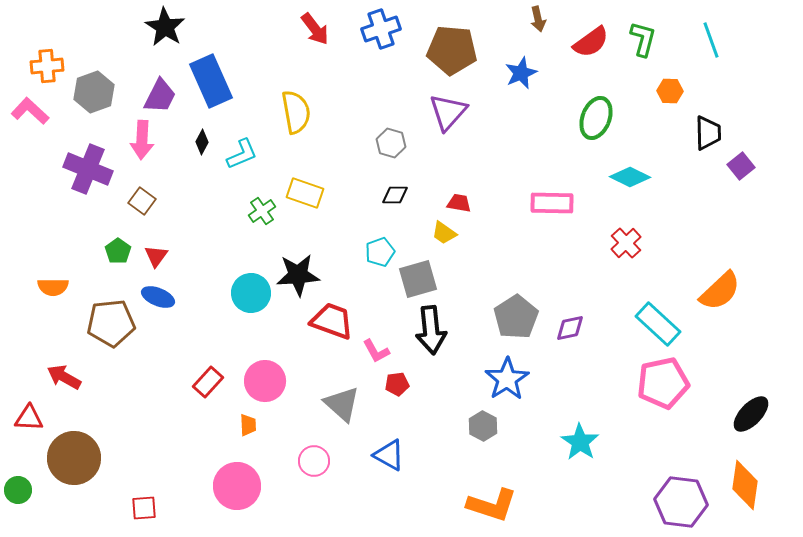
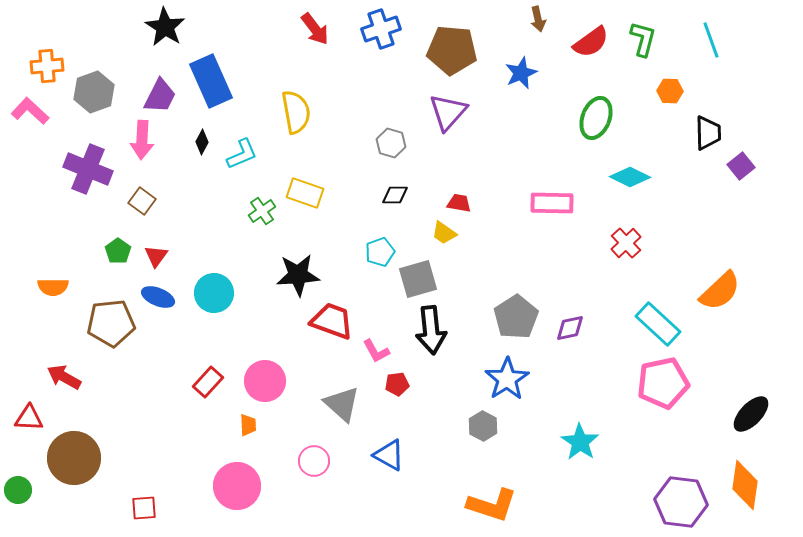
cyan circle at (251, 293): moved 37 px left
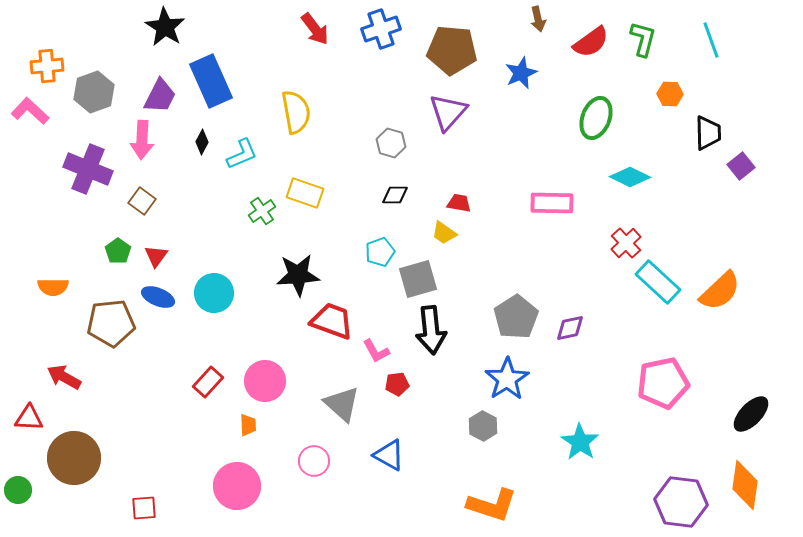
orange hexagon at (670, 91): moved 3 px down
cyan rectangle at (658, 324): moved 42 px up
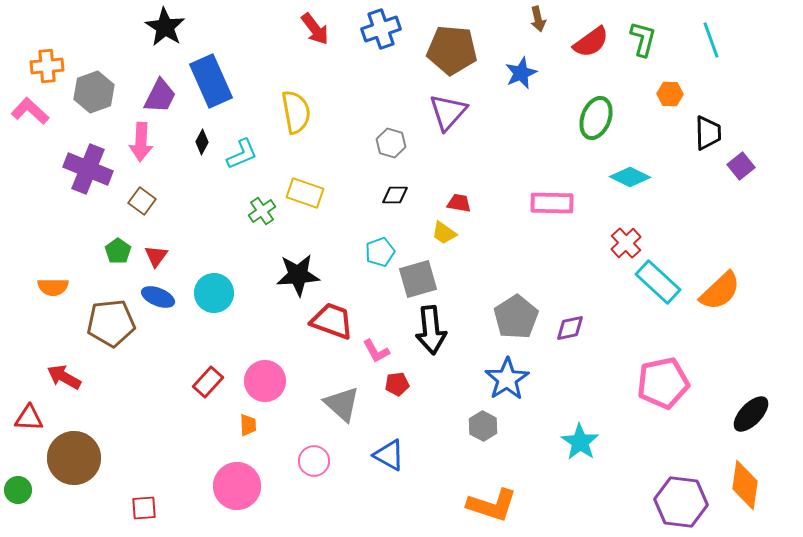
pink arrow at (142, 140): moved 1 px left, 2 px down
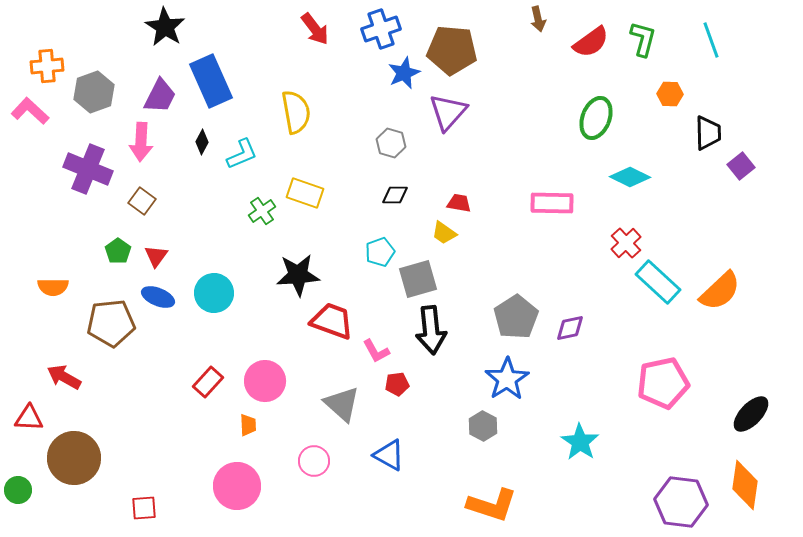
blue star at (521, 73): moved 117 px left
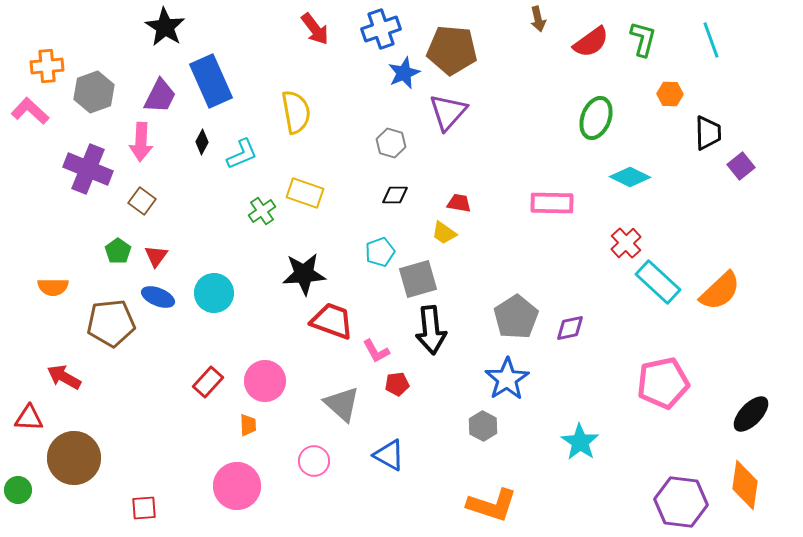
black star at (298, 275): moved 6 px right, 1 px up
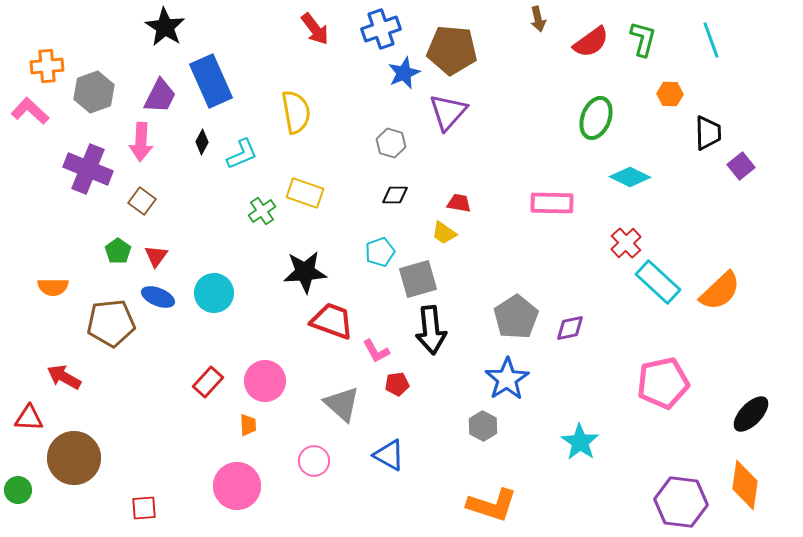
black star at (304, 274): moved 1 px right, 2 px up
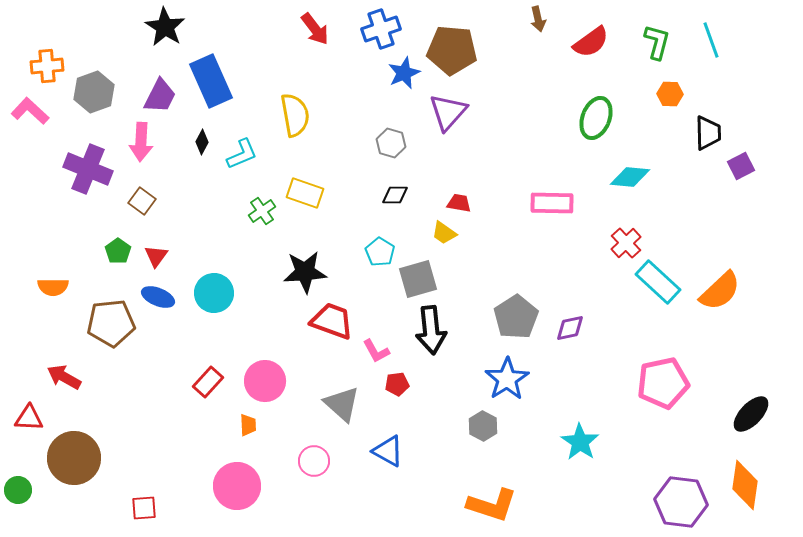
green L-shape at (643, 39): moved 14 px right, 3 px down
yellow semicircle at (296, 112): moved 1 px left, 3 px down
purple square at (741, 166): rotated 12 degrees clockwise
cyan diamond at (630, 177): rotated 21 degrees counterclockwise
cyan pentagon at (380, 252): rotated 20 degrees counterclockwise
blue triangle at (389, 455): moved 1 px left, 4 px up
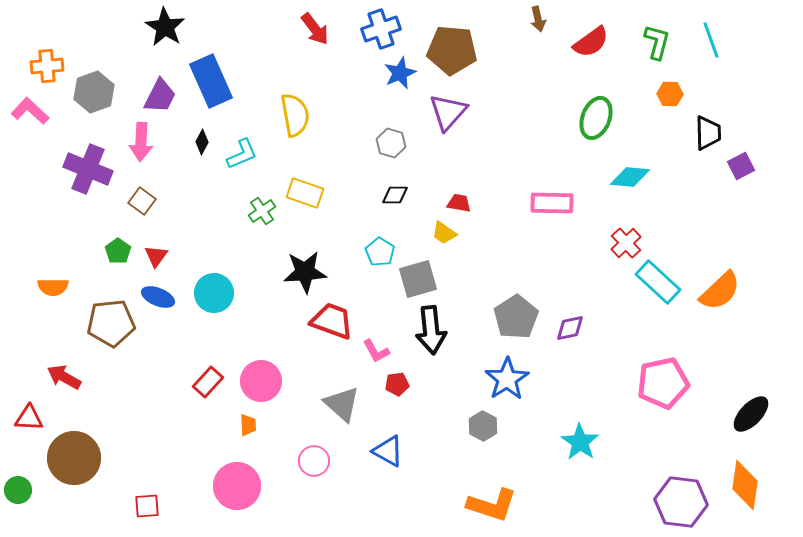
blue star at (404, 73): moved 4 px left
pink circle at (265, 381): moved 4 px left
red square at (144, 508): moved 3 px right, 2 px up
